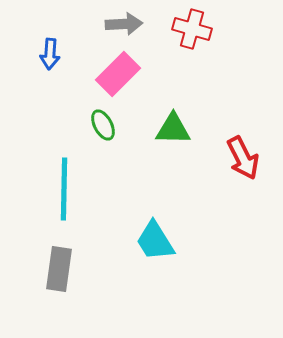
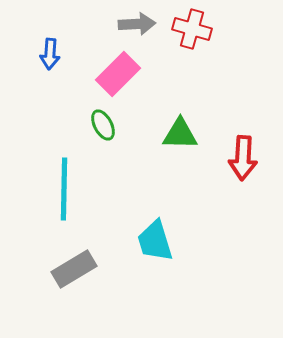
gray arrow: moved 13 px right
green triangle: moved 7 px right, 5 px down
red arrow: rotated 30 degrees clockwise
cyan trapezoid: rotated 15 degrees clockwise
gray rectangle: moved 15 px right; rotated 51 degrees clockwise
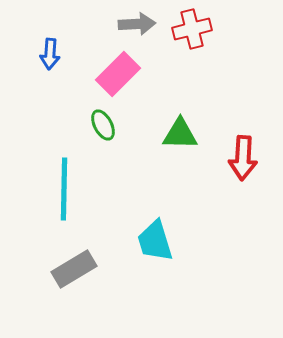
red cross: rotated 30 degrees counterclockwise
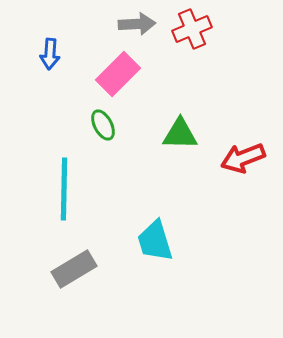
red cross: rotated 9 degrees counterclockwise
red arrow: rotated 66 degrees clockwise
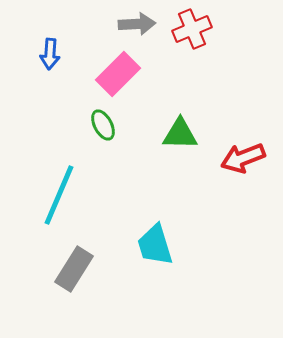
cyan line: moved 5 px left, 6 px down; rotated 22 degrees clockwise
cyan trapezoid: moved 4 px down
gray rectangle: rotated 27 degrees counterclockwise
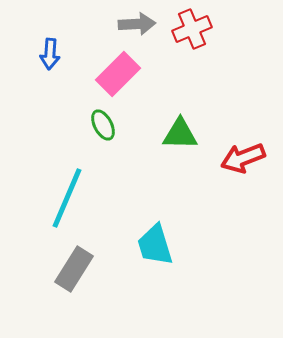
cyan line: moved 8 px right, 3 px down
